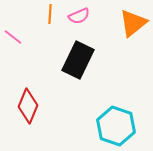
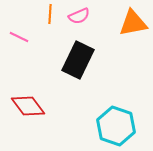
orange triangle: rotated 28 degrees clockwise
pink line: moved 6 px right; rotated 12 degrees counterclockwise
red diamond: rotated 60 degrees counterclockwise
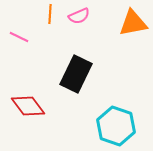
black rectangle: moved 2 px left, 14 px down
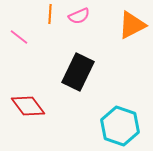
orange triangle: moved 1 px left, 2 px down; rotated 16 degrees counterclockwise
pink line: rotated 12 degrees clockwise
black rectangle: moved 2 px right, 2 px up
cyan hexagon: moved 4 px right
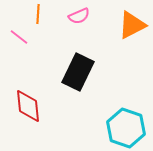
orange line: moved 12 px left
red diamond: rotated 32 degrees clockwise
cyan hexagon: moved 6 px right, 2 px down
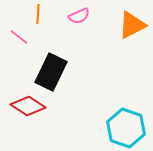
black rectangle: moved 27 px left
red diamond: rotated 52 degrees counterclockwise
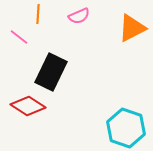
orange triangle: moved 3 px down
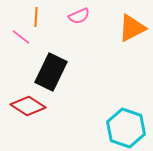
orange line: moved 2 px left, 3 px down
pink line: moved 2 px right
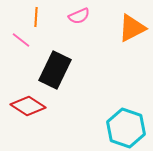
pink line: moved 3 px down
black rectangle: moved 4 px right, 2 px up
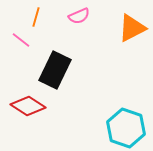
orange line: rotated 12 degrees clockwise
